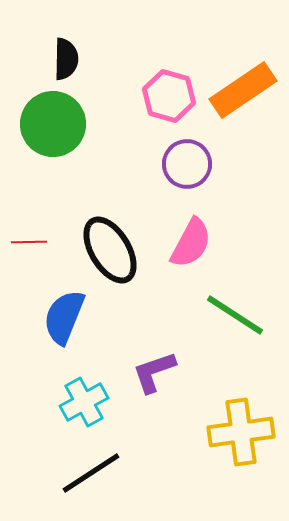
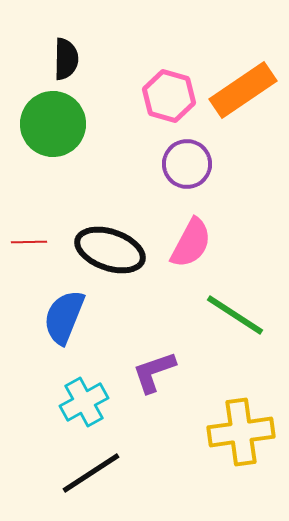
black ellipse: rotated 40 degrees counterclockwise
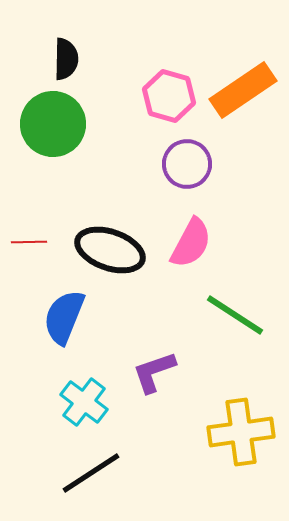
cyan cross: rotated 24 degrees counterclockwise
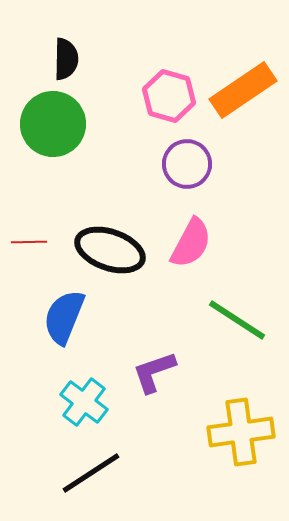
green line: moved 2 px right, 5 px down
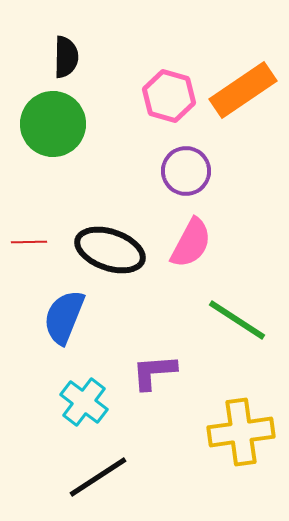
black semicircle: moved 2 px up
purple circle: moved 1 px left, 7 px down
purple L-shape: rotated 15 degrees clockwise
black line: moved 7 px right, 4 px down
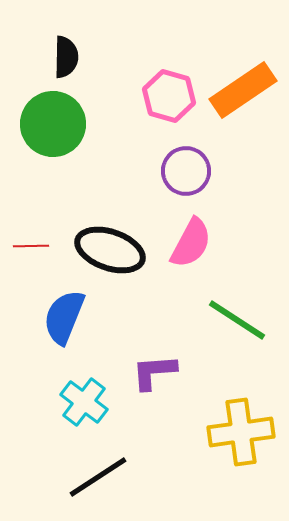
red line: moved 2 px right, 4 px down
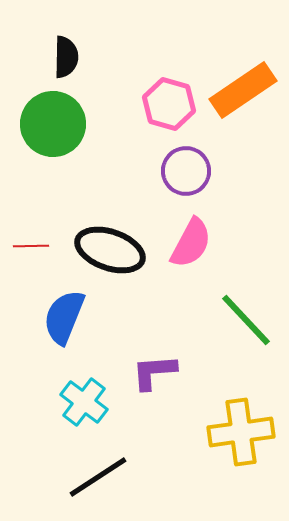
pink hexagon: moved 8 px down
green line: moved 9 px right; rotated 14 degrees clockwise
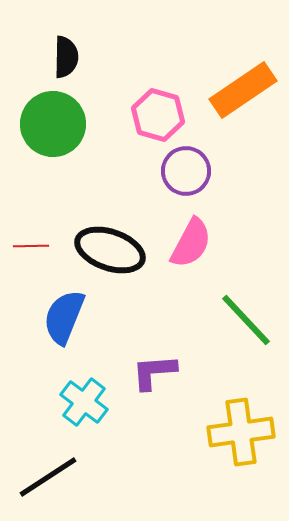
pink hexagon: moved 11 px left, 11 px down
black line: moved 50 px left
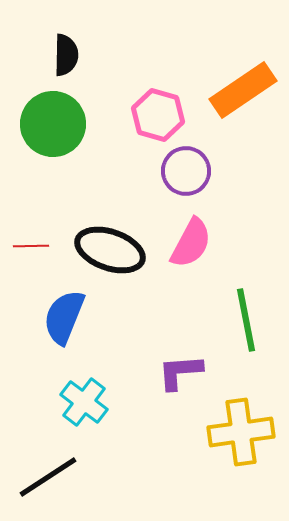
black semicircle: moved 2 px up
green line: rotated 32 degrees clockwise
purple L-shape: moved 26 px right
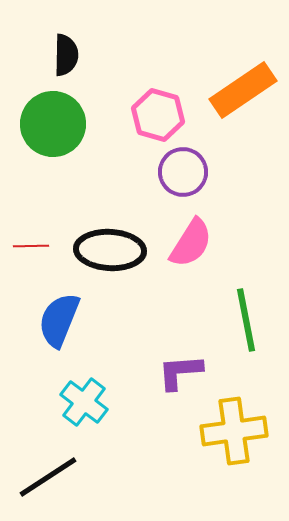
purple circle: moved 3 px left, 1 px down
pink semicircle: rotated 4 degrees clockwise
black ellipse: rotated 16 degrees counterclockwise
blue semicircle: moved 5 px left, 3 px down
yellow cross: moved 7 px left, 1 px up
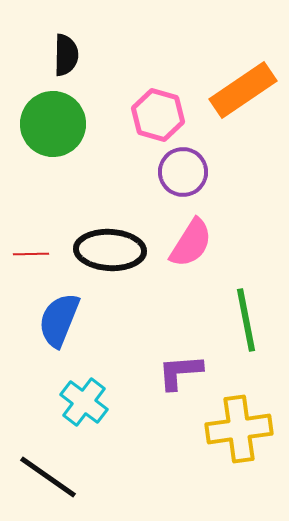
red line: moved 8 px down
yellow cross: moved 5 px right, 2 px up
black line: rotated 68 degrees clockwise
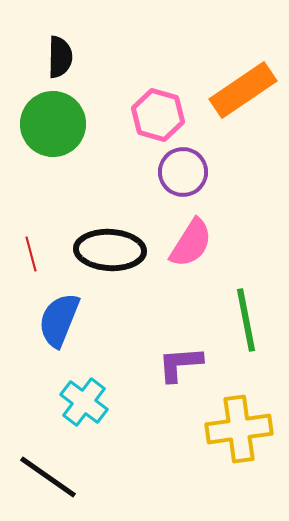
black semicircle: moved 6 px left, 2 px down
red line: rotated 76 degrees clockwise
purple L-shape: moved 8 px up
